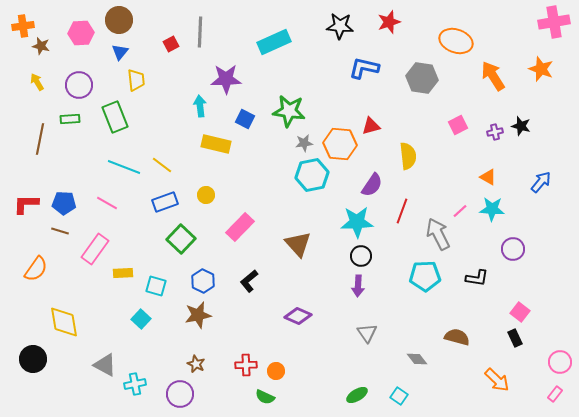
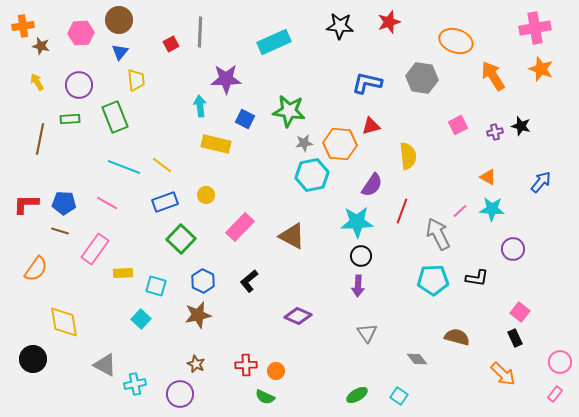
pink cross at (554, 22): moved 19 px left, 6 px down
blue L-shape at (364, 68): moved 3 px right, 15 px down
brown triangle at (298, 244): moved 6 px left, 8 px up; rotated 20 degrees counterclockwise
cyan pentagon at (425, 276): moved 8 px right, 4 px down
orange arrow at (497, 380): moved 6 px right, 6 px up
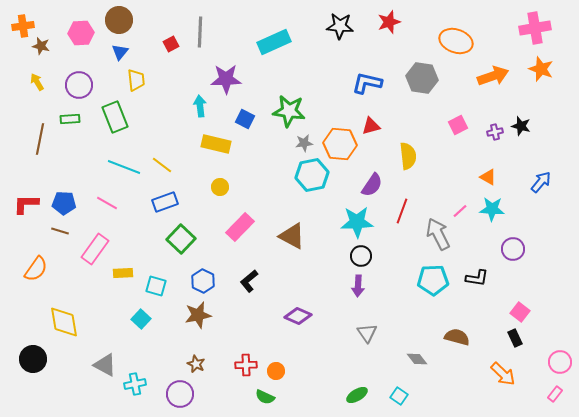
orange arrow at (493, 76): rotated 104 degrees clockwise
yellow circle at (206, 195): moved 14 px right, 8 px up
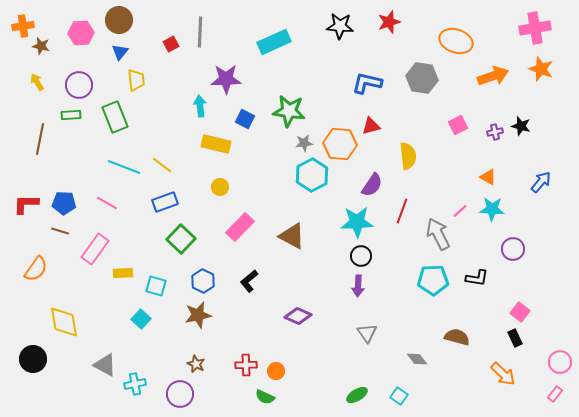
green rectangle at (70, 119): moved 1 px right, 4 px up
cyan hexagon at (312, 175): rotated 16 degrees counterclockwise
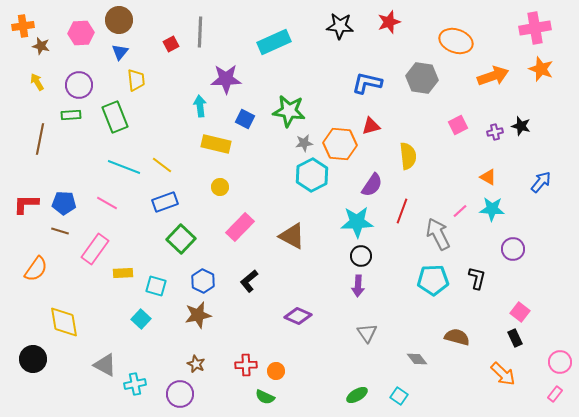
black L-shape at (477, 278): rotated 85 degrees counterclockwise
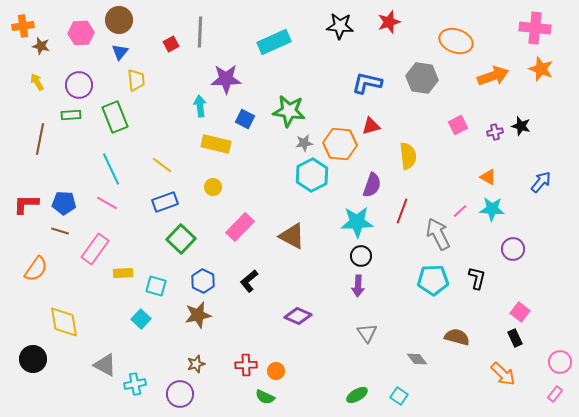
pink cross at (535, 28): rotated 16 degrees clockwise
cyan line at (124, 167): moved 13 px left, 2 px down; rotated 44 degrees clockwise
purple semicircle at (372, 185): rotated 15 degrees counterclockwise
yellow circle at (220, 187): moved 7 px left
brown star at (196, 364): rotated 30 degrees clockwise
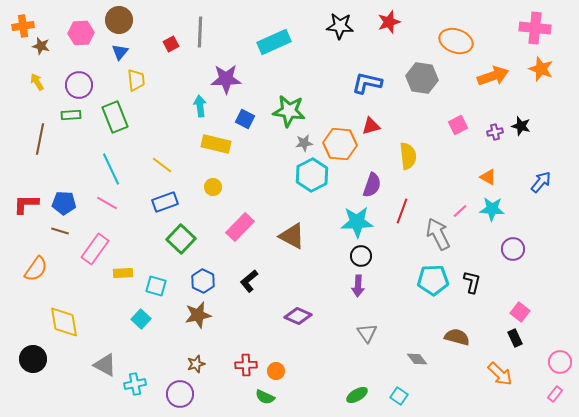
black L-shape at (477, 278): moved 5 px left, 4 px down
orange arrow at (503, 374): moved 3 px left
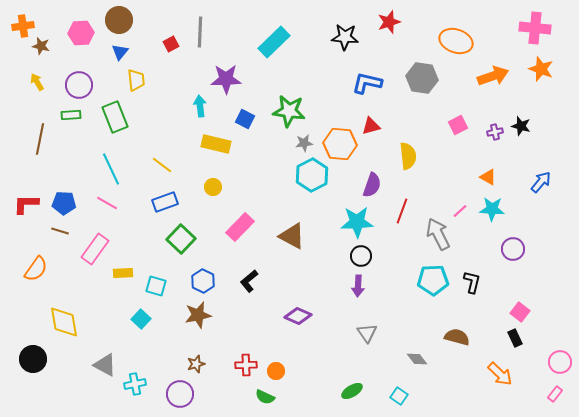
black star at (340, 26): moved 5 px right, 11 px down
cyan rectangle at (274, 42): rotated 20 degrees counterclockwise
green ellipse at (357, 395): moved 5 px left, 4 px up
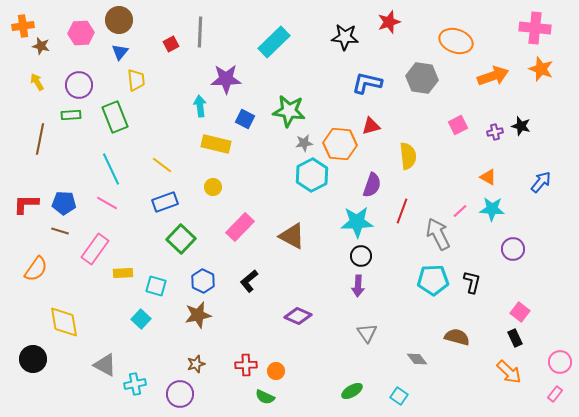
orange arrow at (500, 374): moved 9 px right, 2 px up
